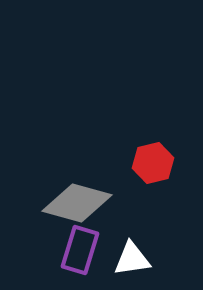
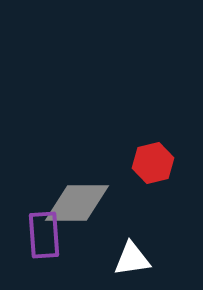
gray diamond: rotated 16 degrees counterclockwise
purple rectangle: moved 36 px left, 15 px up; rotated 21 degrees counterclockwise
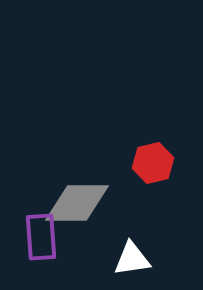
purple rectangle: moved 3 px left, 2 px down
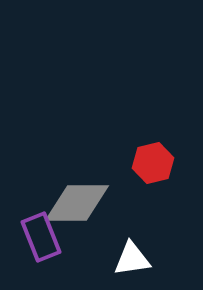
purple rectangle: rotated 18 degrees counterclockwise
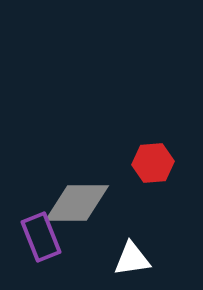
red hexagon: rotated 9 degrees clockwise
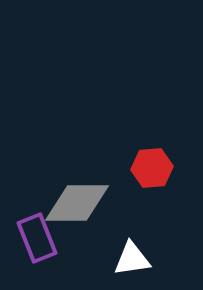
red hexagon: moved 1 px left, 5 px down
purple rectangle: moved 4 px left, 1 px down
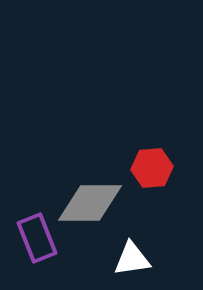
gray diamond: moved 13 px right
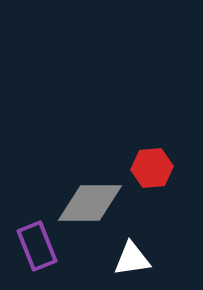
purple rectangle: moved 8 px down
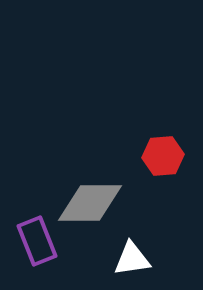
red hexagon: moved 11 px right, 12 px up
purple rectangle: moved 5 px up
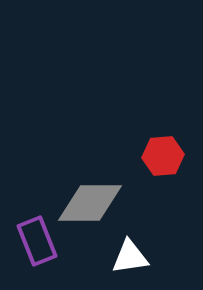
white triangle: moved 2 px left, 2 px up
